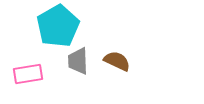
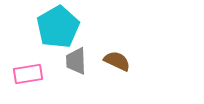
cyan pentagon: moved 1 px down
gray trapezoid: moved 2 px left
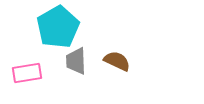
pink rectangle: moved 1 px left, 1 px up
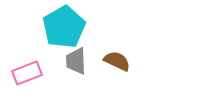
cyan pentagon: moved 6 px right
pink rectangle: rotated 12 degrees counterclockwise
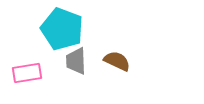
cyan pentagon: moved 2 px left, 2 px down; rotated 21 degrees counterclockwise
pink rectangle: rotated 12 degrees clockwise
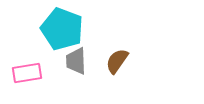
brown semicircle: rotated 80 degrees counterclockwise
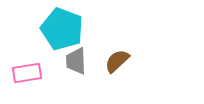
brown semicircle: rotated 12 degrees clockwise
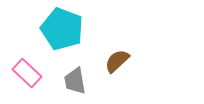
gray trapezoid: moved 1 px left, 20 px down; rotated 8 degrees counterclockwise
pink rectangle: rotated 52 degrees clockwise
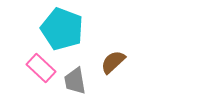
brown semicircle: moved 4 px left, 1 px down
pink rectangle: moved 14 px right, 5 px up
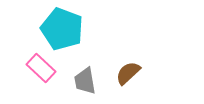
brown semicircle: moved 15 px right, 11 px down
gray trapezoid: moved 10 px right
